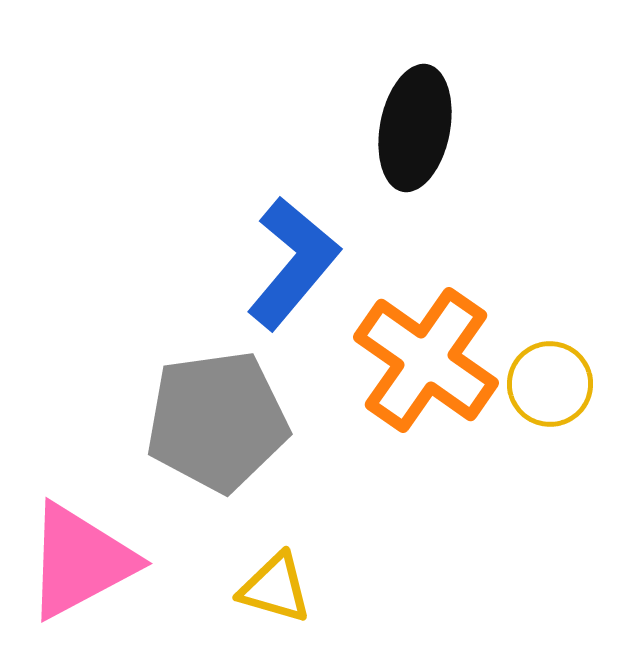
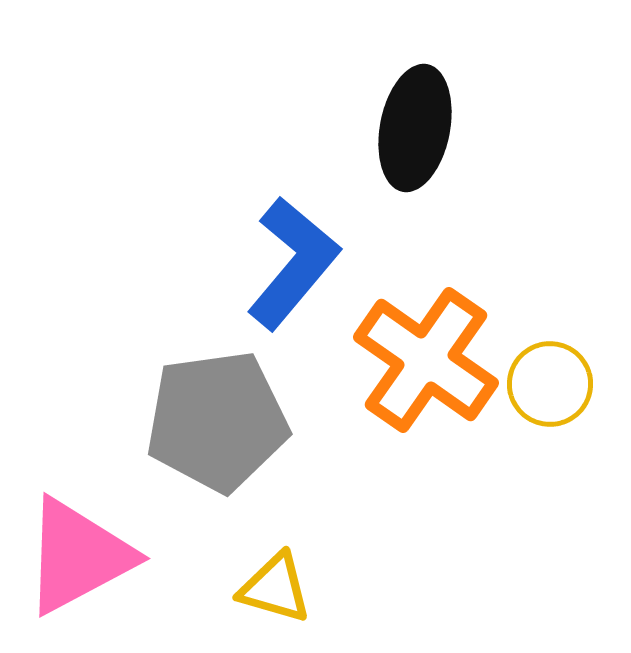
pink triangle: moved 2 px left, 5 px up
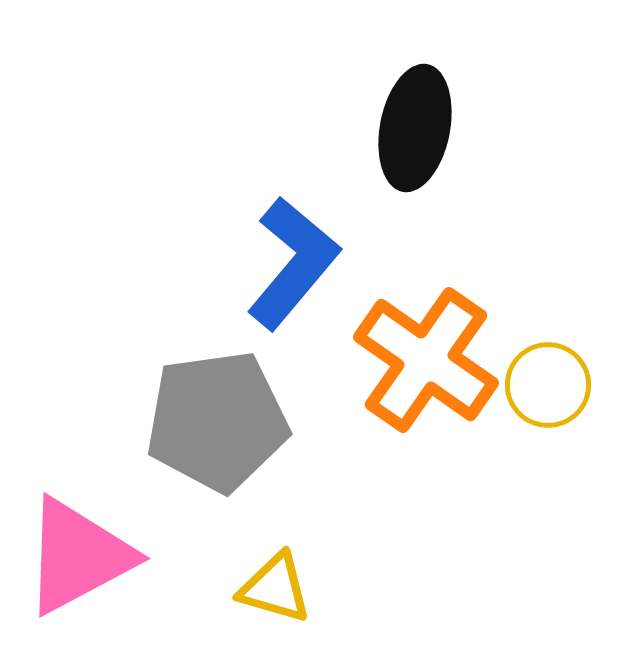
yellow circle: moved 2 px left, 1 px down
